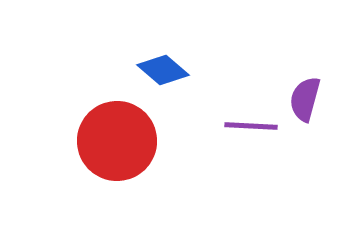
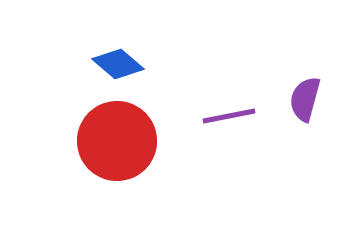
blue diamond: moved 45 px left, 6 px up
purple line: moved 22 px left, 10 px up; rotated 14 degrees counterclockwise
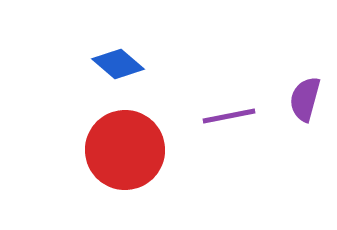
red circle: moved 8 px right, 9 px down
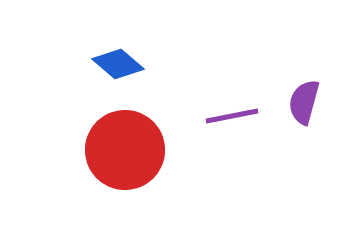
purple semicircle: moved 1 px left, 3 px down
purple line: moved 3 px right
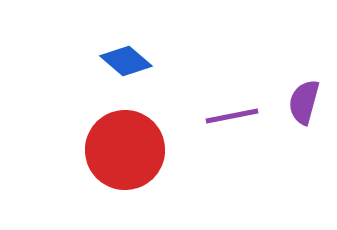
blue diamond: moved 8 px right, 3 px up
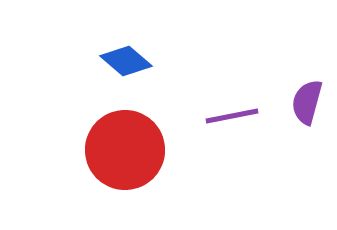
purple semicircle: moved 3 px right
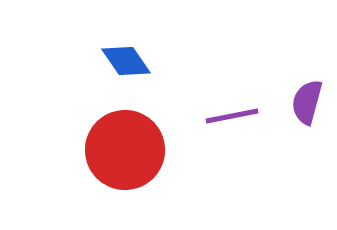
blue diamond: rotated 15 degrees clockwise
